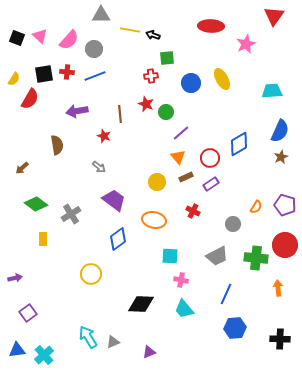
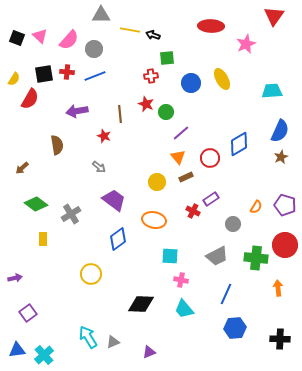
purple rectangle at (211, 184): moved 15 px down
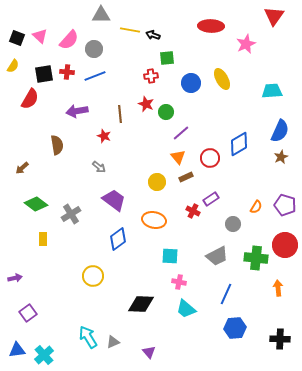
yellow semicircle at (14, 79): moved 1 px left, 13 px up
yellow circle at (91, 274): moved 2 px right, 2 px down
pink cross at (181, 280): moved 2 px left, 2 px down
cyan trapezoid at (184, 309): moved 2 px right; rotated 10 degrees counterclockwise
purple triangle at (149, 352): rotated 48 degrees counterclockwise
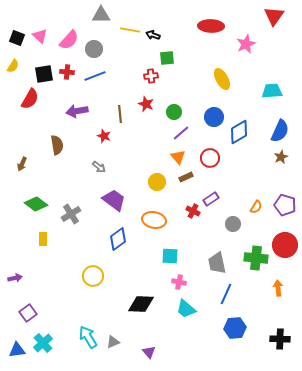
blue circle at (191, 83): moved 23 px right, 34 px down
green circle at (166, 112): moved 8 px right
blue diamond at (239, 144): moved 12 px up
brown arrow at (22, 168): moved 4 px up; rotated 24 degrees counterclockwise
gray trapezoid at (217, 256): moved 7 px down; rotated 105 degrees clockwise
cyan cross at (44, 355): moved 1 px left, 12 px up
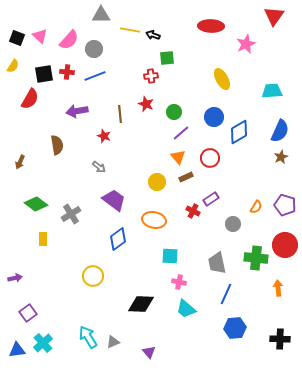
brown arrow at (22, 164): moved 2 px left, 2 px up
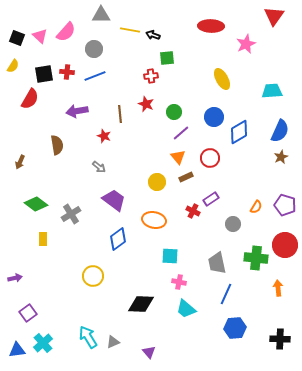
pink semicircle at (69, 40): moved 3 px left, 8 px up
